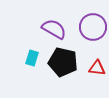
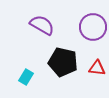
purple semicircle: moved 12 px left, 4 px up
cyan rectangle: moved 6 px left, 19 px down; rotated 14 degrees clockwise
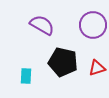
purple circle: moved 2 px up
red triangle: rotated 24 degrees counterclockwise
cyan rectangle: moved 1 px up; rotated 28 degrees counterclockwise
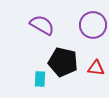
red triangle: moved 1 px left; rotated 24 degrees clockwise
cyan rectangle: moved 14 px right, 3 px down
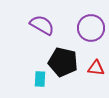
purple circle: moved 2 px left, 3 px down
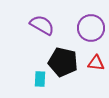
red triangle: moved 5 px up
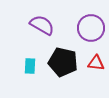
cyan rectangle: moved 10 px left, 13 px up
